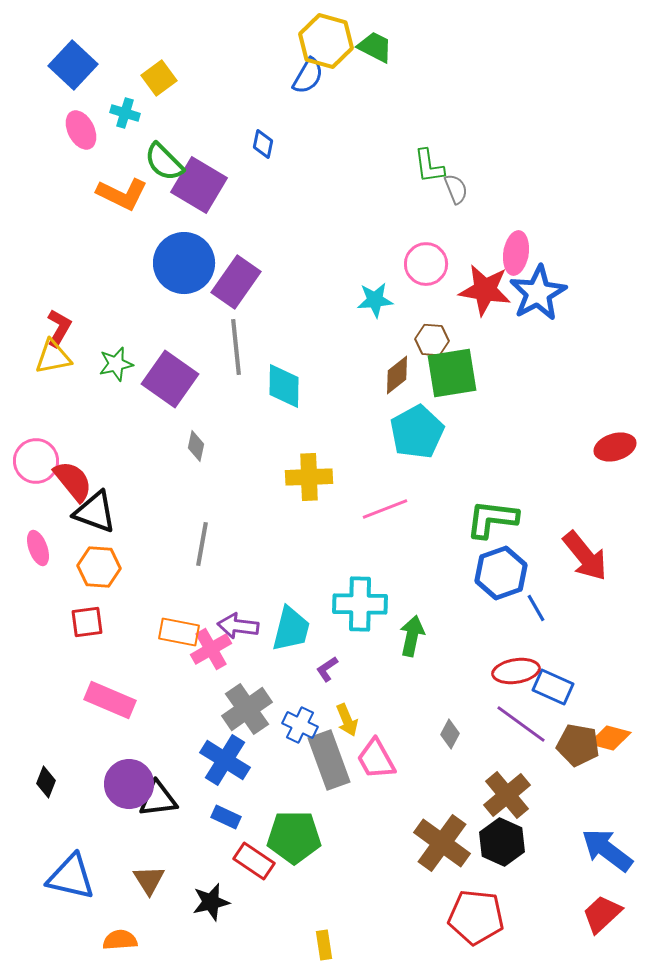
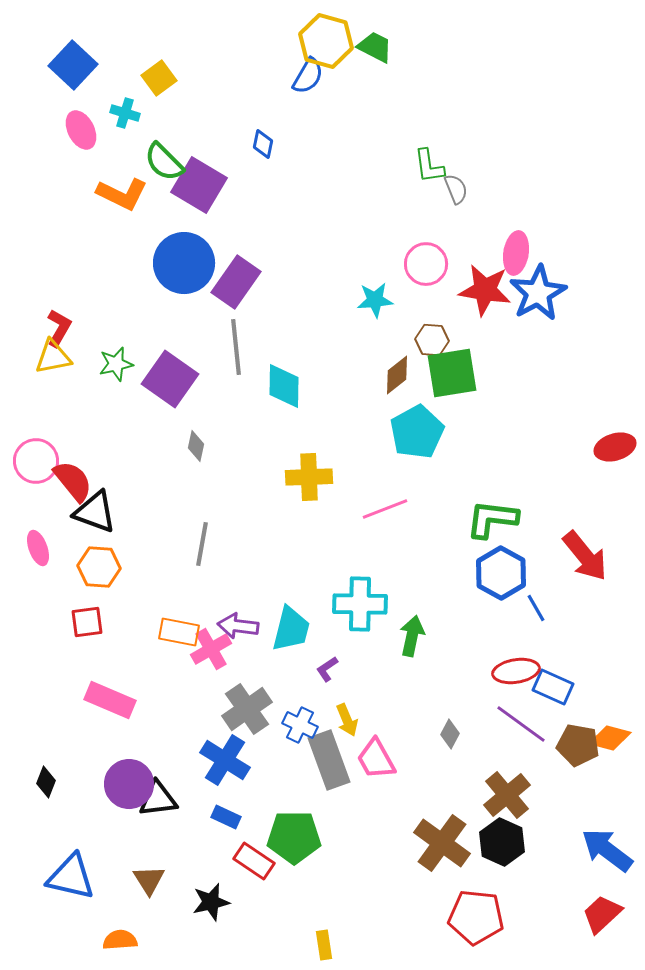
blue hexagon at (501, 573): rotated 12 degrees counterclockwise
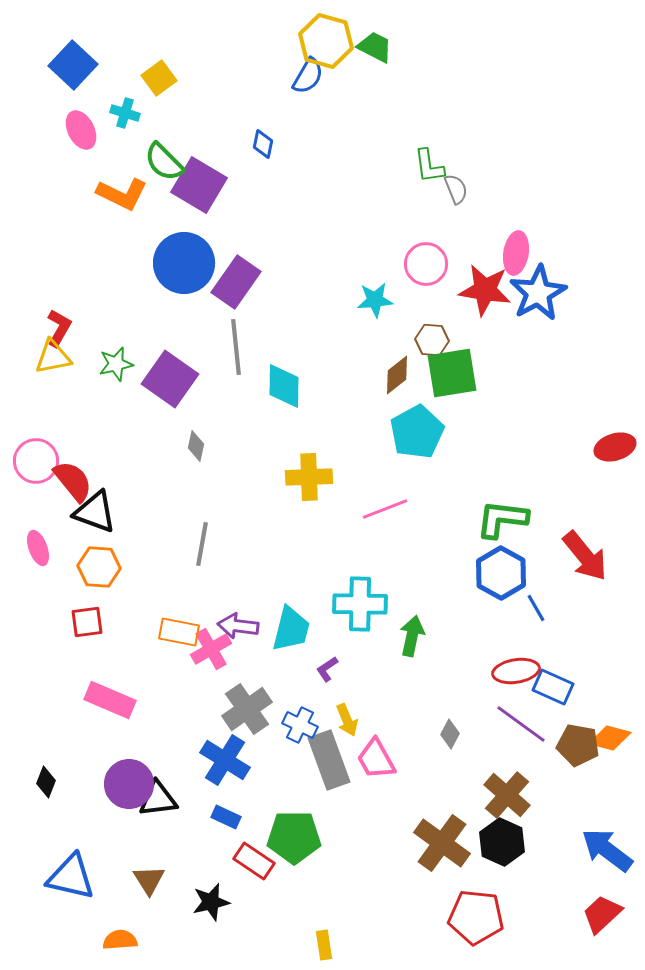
green L-shape at (492, 519): moved 10 px right
brown cross at (507, 795): rotated 9 degrees counterclockwise
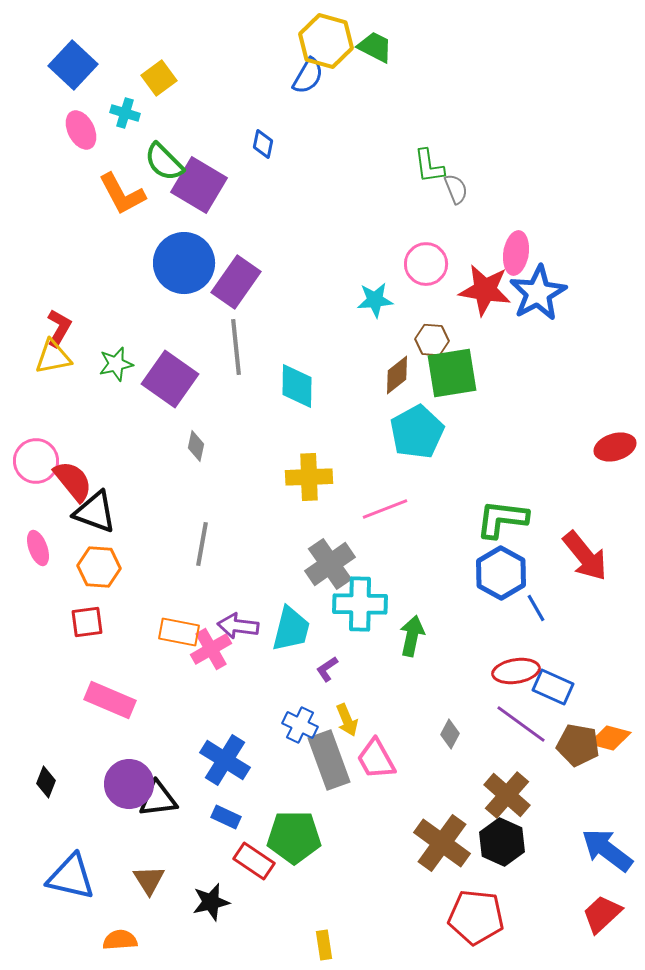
orange L-shape at (122, 194): rotated 36 degrees clockwise
cyan diamond at (284, 386): moved 13 px right
gray cross at (247, 709): moved 83 px right, 145 px up
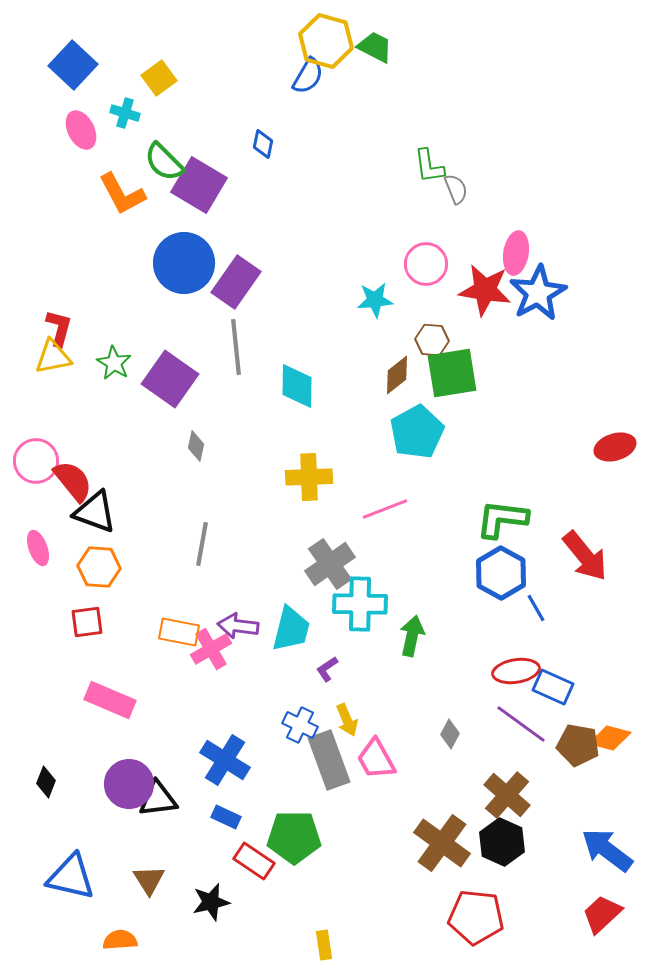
red L-shape at (59, 328): rotated 15 degrees counterclockwise
green star at (116, 364): moved 2 px left, 1 px up; rotated 28 degrees counterclockwise
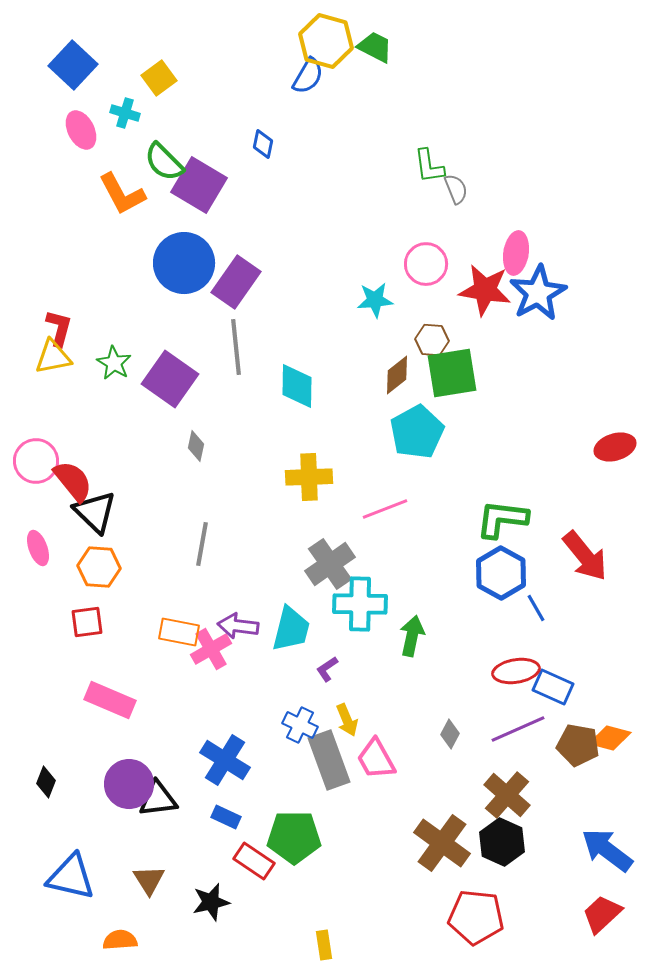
black triangle at (95, 512): rotated 24 degrees clockwise
purple line at (521, 724): moved 3 px left, 5 px down; rotated 60 degrees counterclockwise
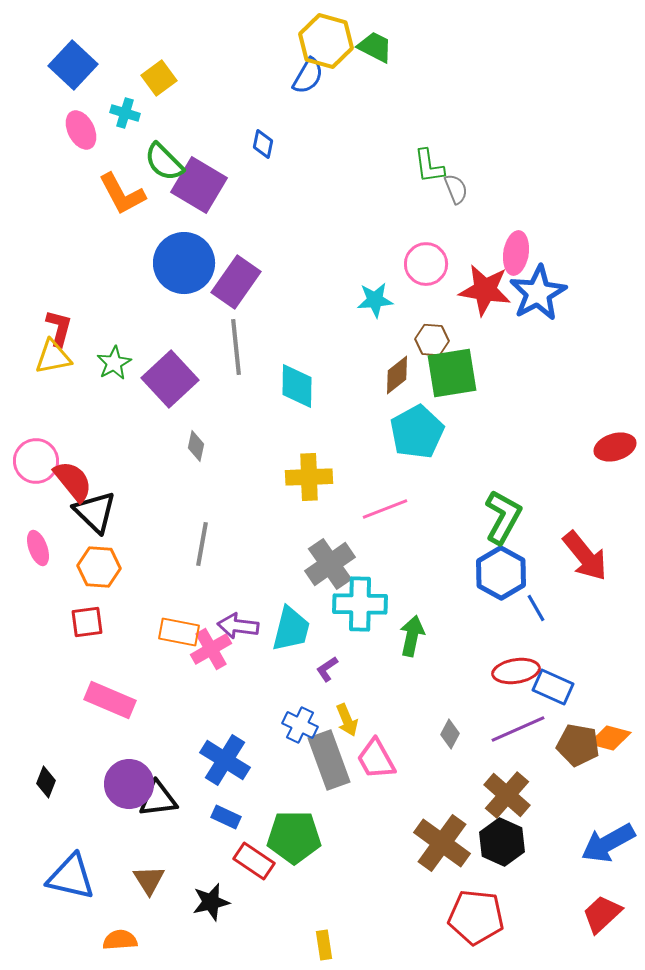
green star at (114, 363): rotated 12 degrees clockwise
purple square at (170, 379): rotated 12 degrees clockwise
green L-shape at (502, 519): moved 1 px right, 2 px up; rotated 112 degrees clockwise
blue arrow at (607, 850): moved 1 px right, 7 px up; rotated 66 degrees counterclockwise
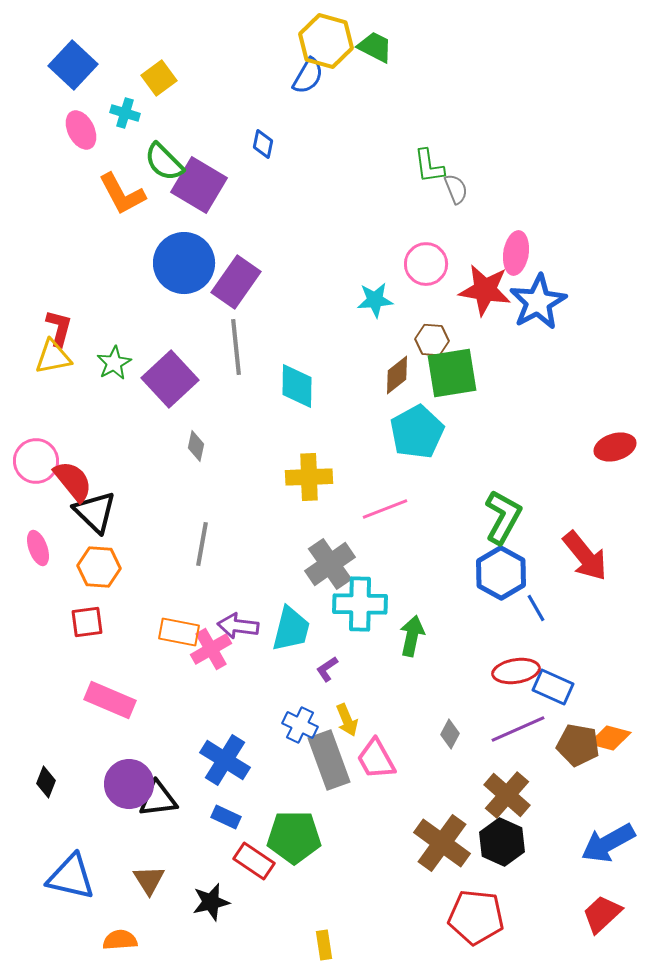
blue star at (538, 293): moved 9 px down
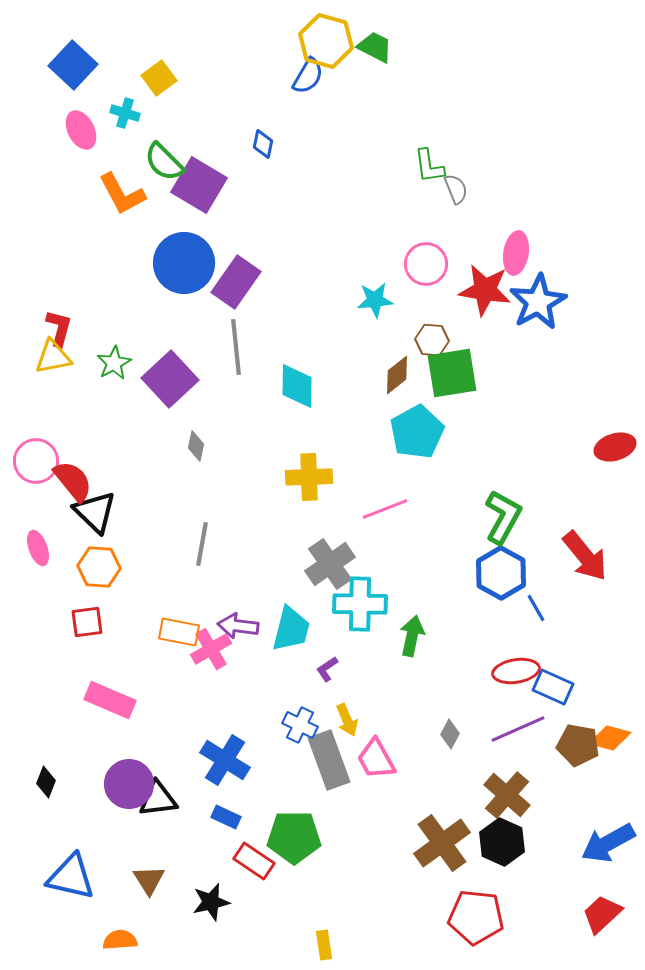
brown cross at (442, 843): rotated 18 degrees clockwise
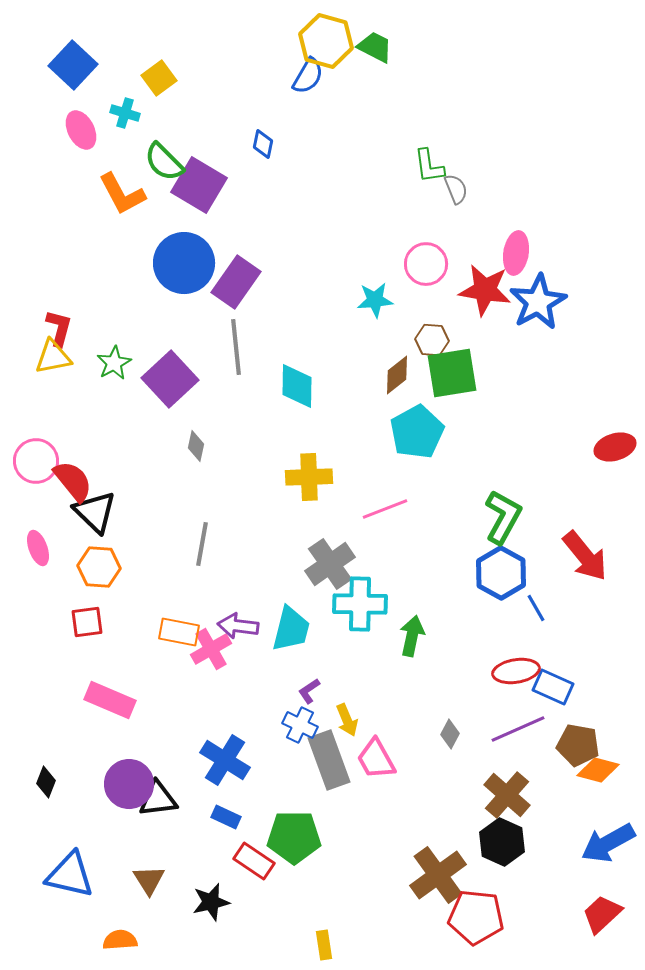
purple L-shape at (327, 669): moved 18 px left, 22 px down
orange diamond at (610, 738): moved 12 px left, 32 px down
brown cross at (442, 843): moved 4 px left, 32 px down
blue triangle at (71, 877): moved 1 px left, 2 px up
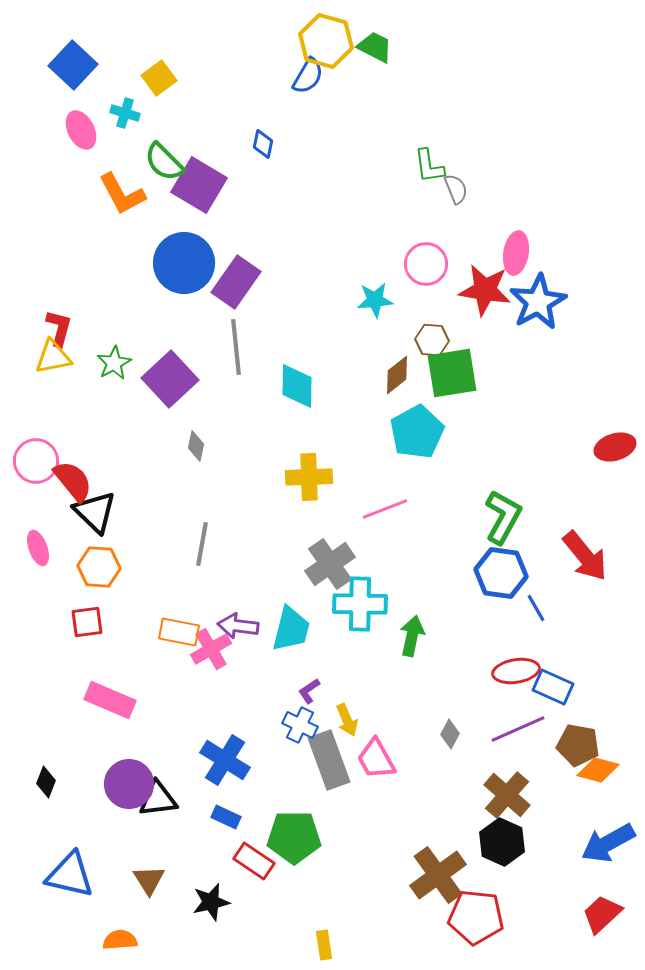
blue hexagon at (501, 573): rotated 21 degrees counterclockwise
